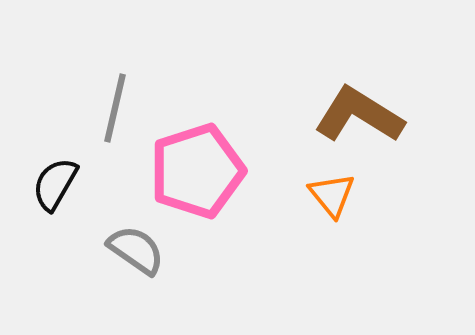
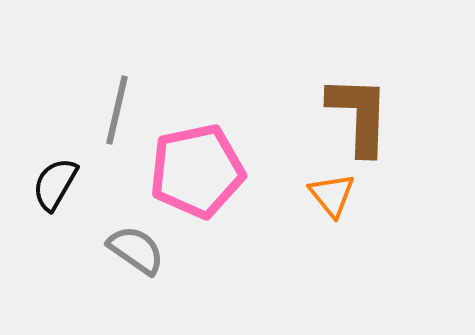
gray line: moved 2 px right, 2 px down
brown L-shape: rotated 60 degrees clockwise
pink pentagon: rotated 6 degrees clockwise
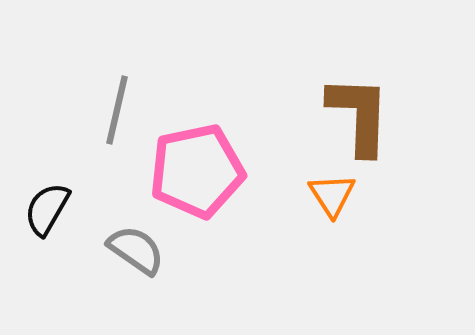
black semicircle: moved 8 px left, 25 px down
orange triangle: rotated 6 degrees clockwise
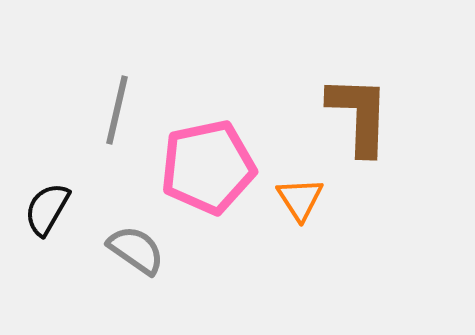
pink pentagon: moved 11 px right, 4 px up
orange triangle: moved 32 px left, 4 px down
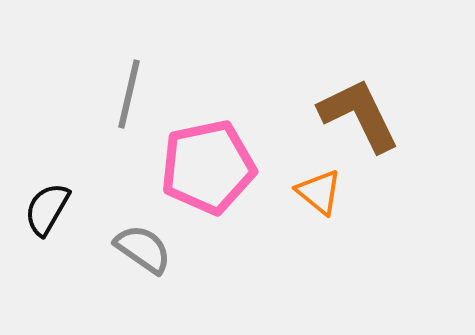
gray line: moved 12 px right, 16 px up
brown L-shape: rotated 28 degrees counterclockwise
orange triangle: moved 19 px right, 7 px up; rotated 18 degrees counterclockwise
gray semicircle: moved 7 px right, 1 px up
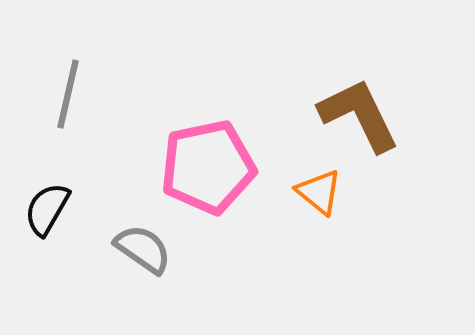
gray line: moved 61 px left
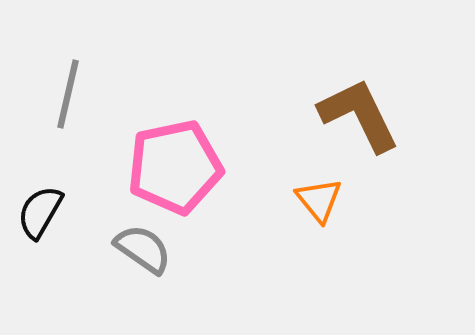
pink pentagon: moved 33 px left
orange triangle: moved 8 px down; rotated 12 degrees clockwise
black semicircle: moved 7 px left, 3 px down
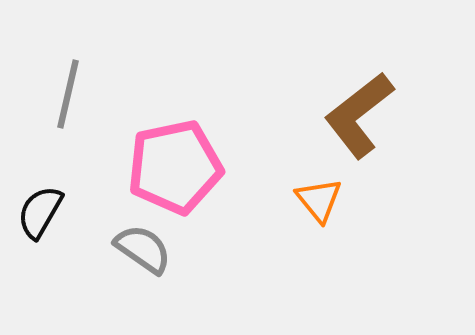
brown L-shape: rotated 102 degrees counterclockwise
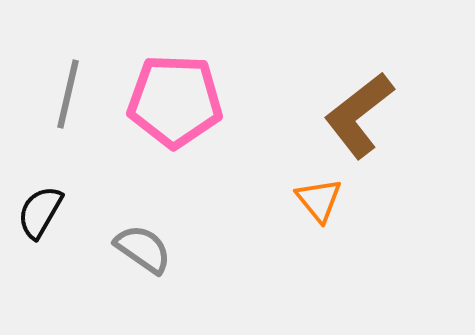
pink pentagon: moved 66 px up; rotated 14 degrees clockwise
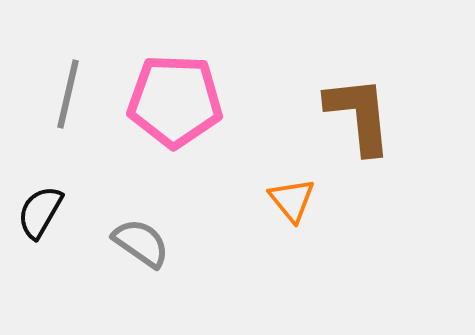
brown L-shape: rotated 122 degrees clockwise
orange triangle: moved 27 px left
gray semicircle: moved 2 px left, 6 px up
